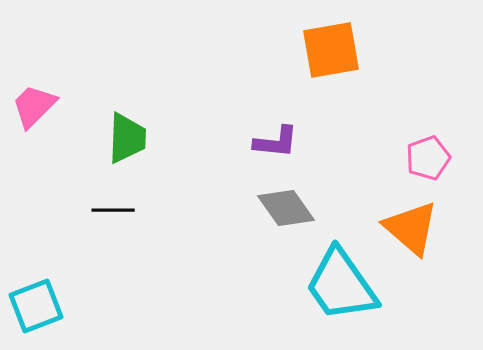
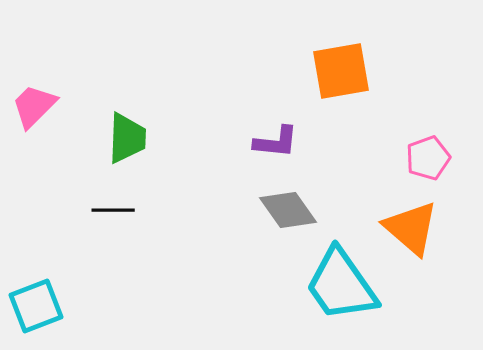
orange square: moved 10 px right, 21 px down
gray diamond: moved 2 px right, 2 px down
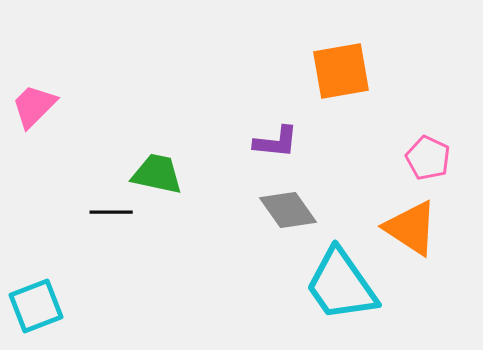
green trapezoid: moved 30 px right, 36 px down; rotated 80 degrees counterclockwise
pink pentagon: rotated 27 degrees counterclockwise
black line: moved 2 px left, 2 px down
orange triangle: rotated 8 degrees counterclockwise
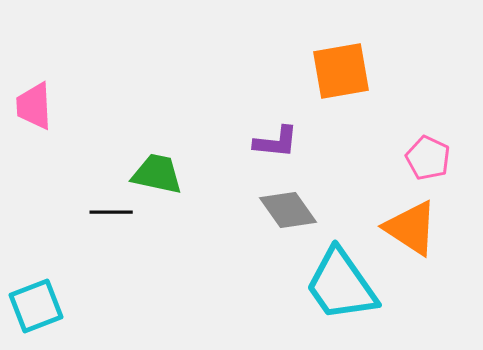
pink trapezoid: rotated 48 degrees counterclockwise
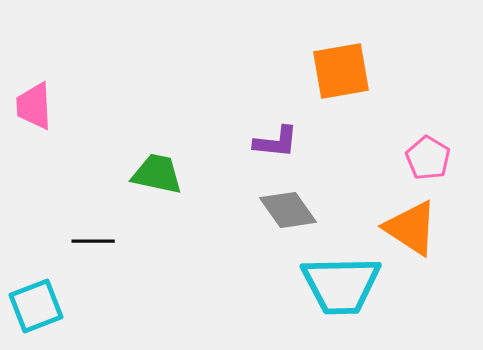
pink pentagon: rotated 6 degrees clockwise
black line: moved 18 px left, 29 px down
cyan trapezoid: rotated 56 degrees counterclockwise
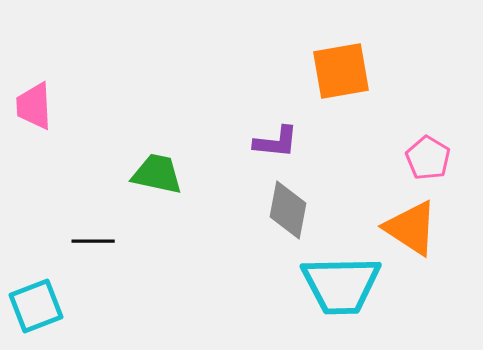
gray diamond: rotated 46 degrees clockwise
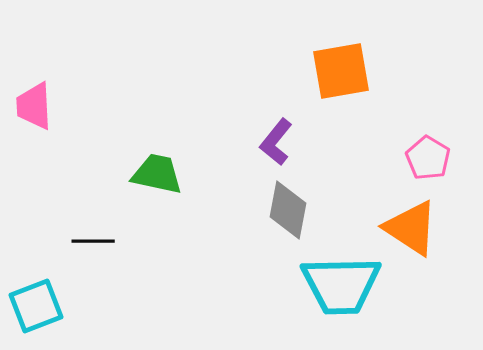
purple L-shape: rotated 123 degrees clockwise
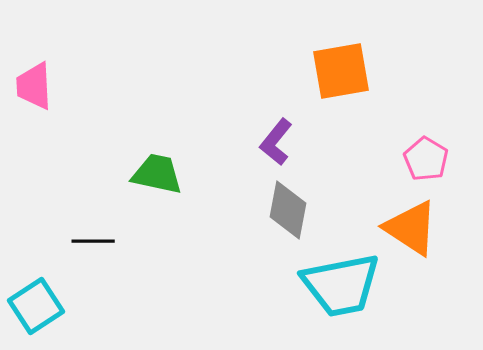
pink trapezoid: moved 20 px up
pink pentagon: moved 2 px left, 1 px down
cyan trapezoid: rotated 10 degrees counterclockwise
cyan square: rotated 12 degrees counterclockwise
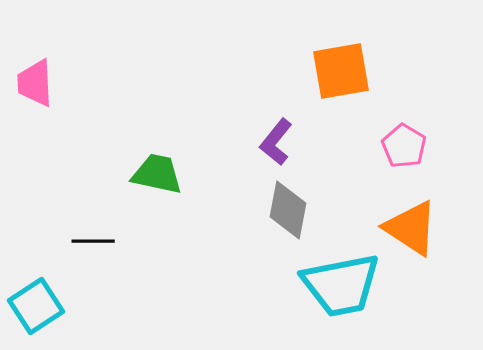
pink trapezoid: moved 1 px right, 3 px up
pink pentagon: moved 22 px left, 13 px up
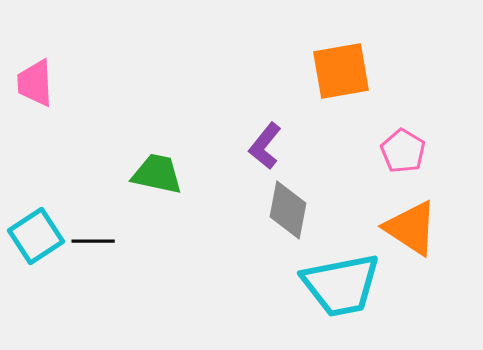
purple L-shape: moved 11 px left, 4 px down
pink pentagon: moved 1 px left, 5 px down
cyan square: moved 70 px up
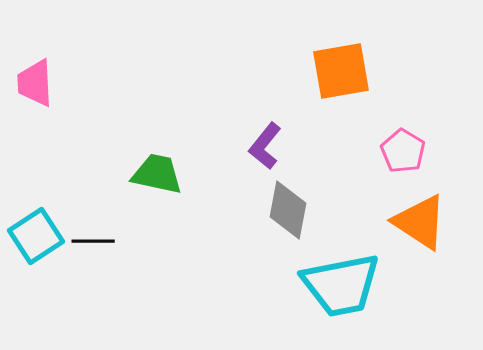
orange triangle: moved 9 px right, 6 px up
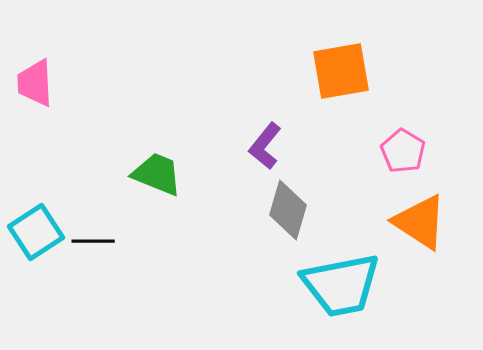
green trapezoid: rotated 10 degrees clockwise
gray diamond: rotated 6 degrees clockwise
cyan square: moved 4 px up
